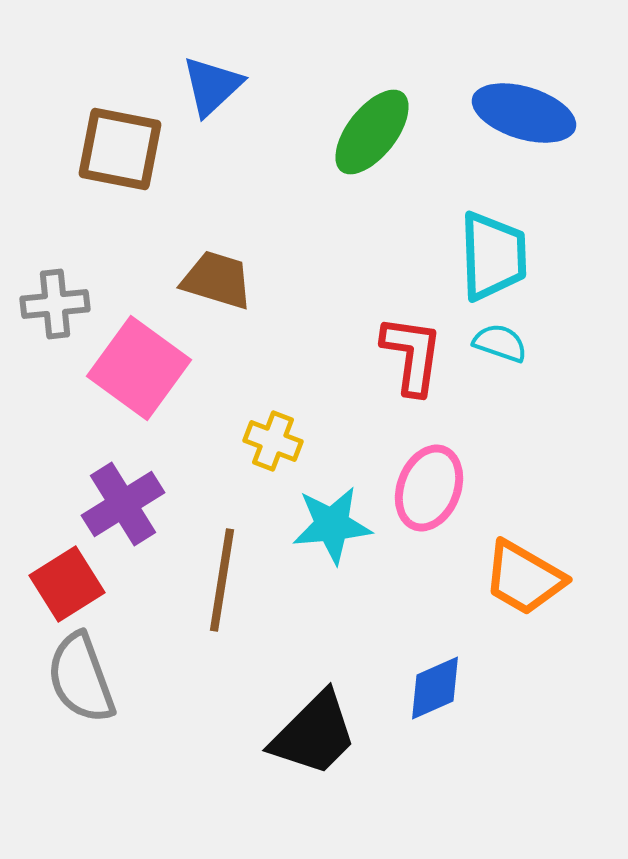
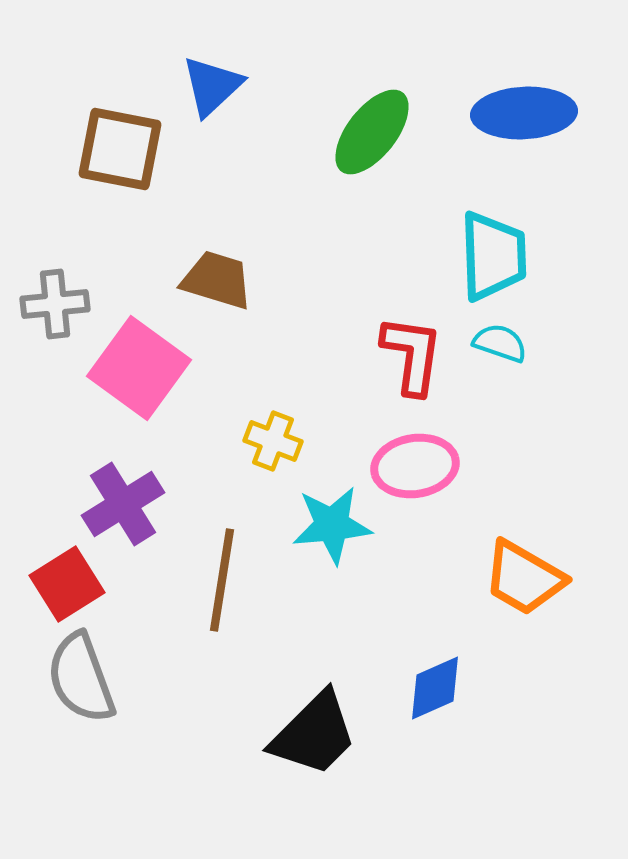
blue ellipse: rotated 20 degrees counterclockwise
pink ellipse: moved 14 px left, 22 px up; rotated 60 degrees clockwise
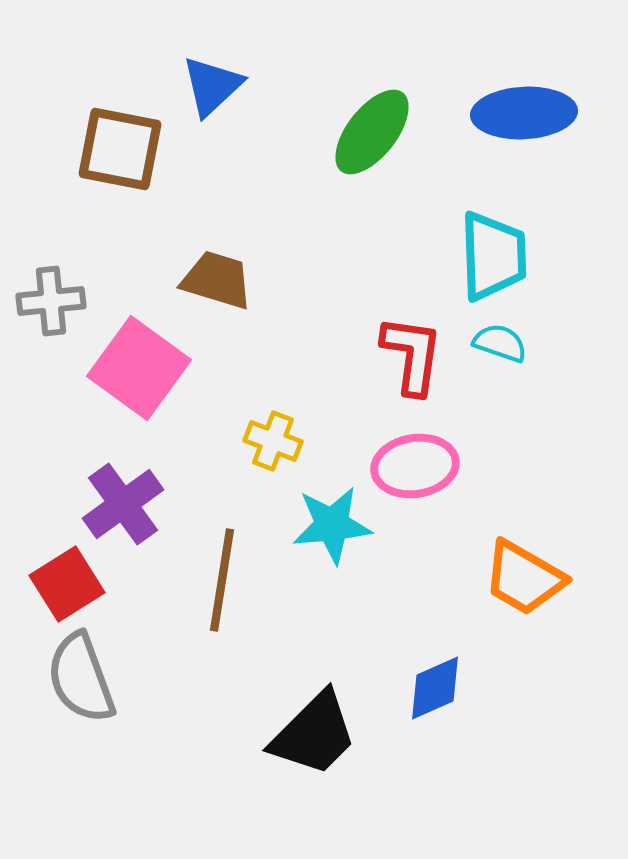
gray cross: moved 4 px left, 3 px up
purple cross: rotated 4 degrees counterclockwise
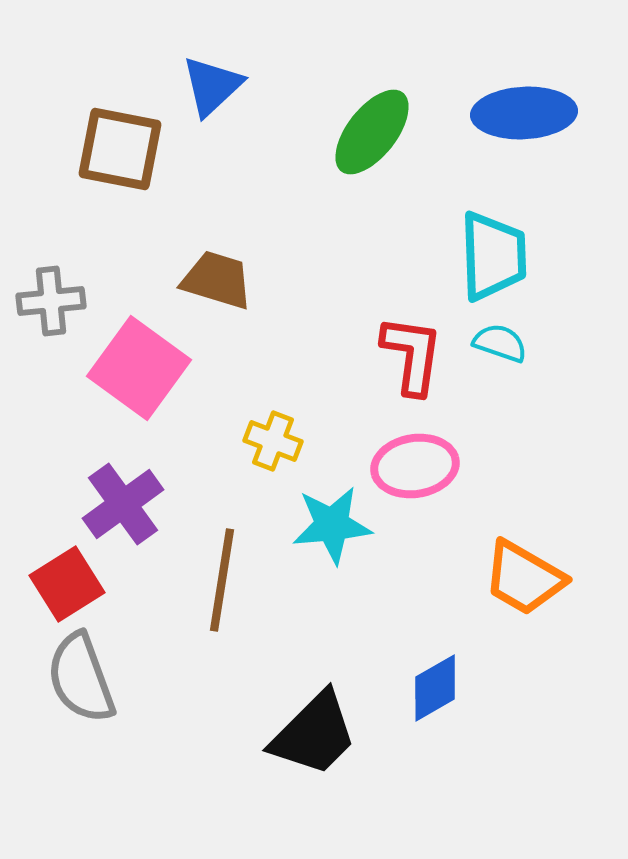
blue diamond: rotated 6 degrees counterclockwise
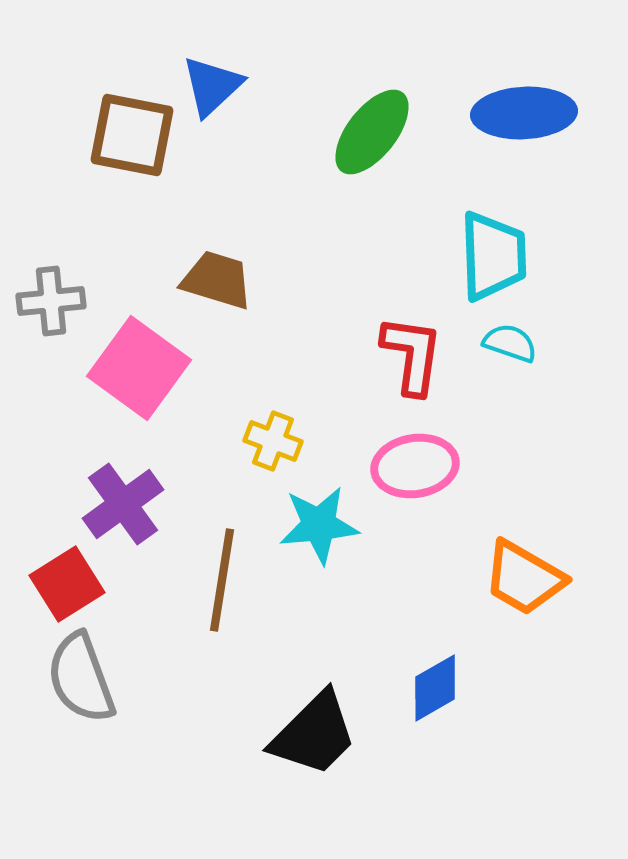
brown square: moved 12 px right, 14 px up
cyan semicircle: moved 10 px right
cyan star: moved 13 px left
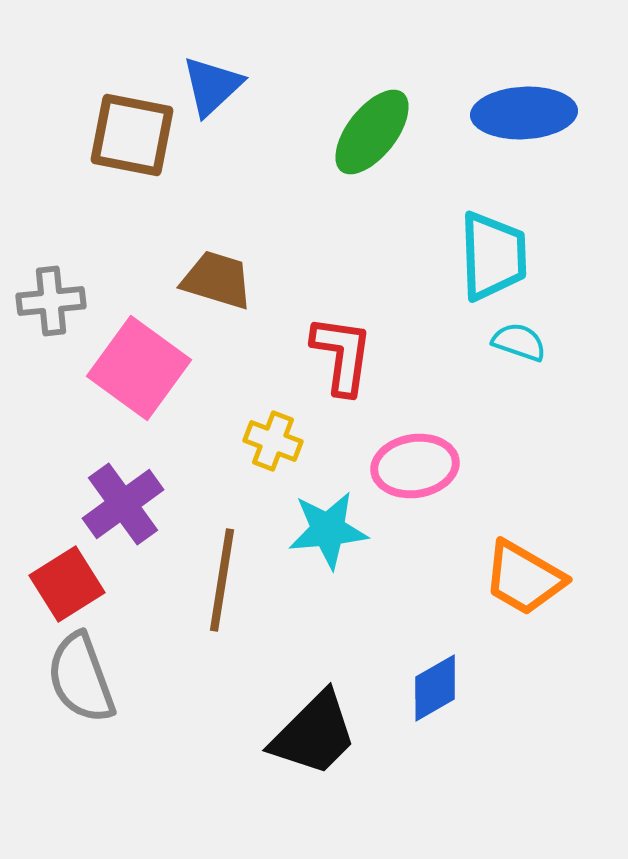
cyan semicircle: moved 9 px right, 1 px up
red L-shape: moved 70 px left
cyan star: moved 9 px right, 5 px down
